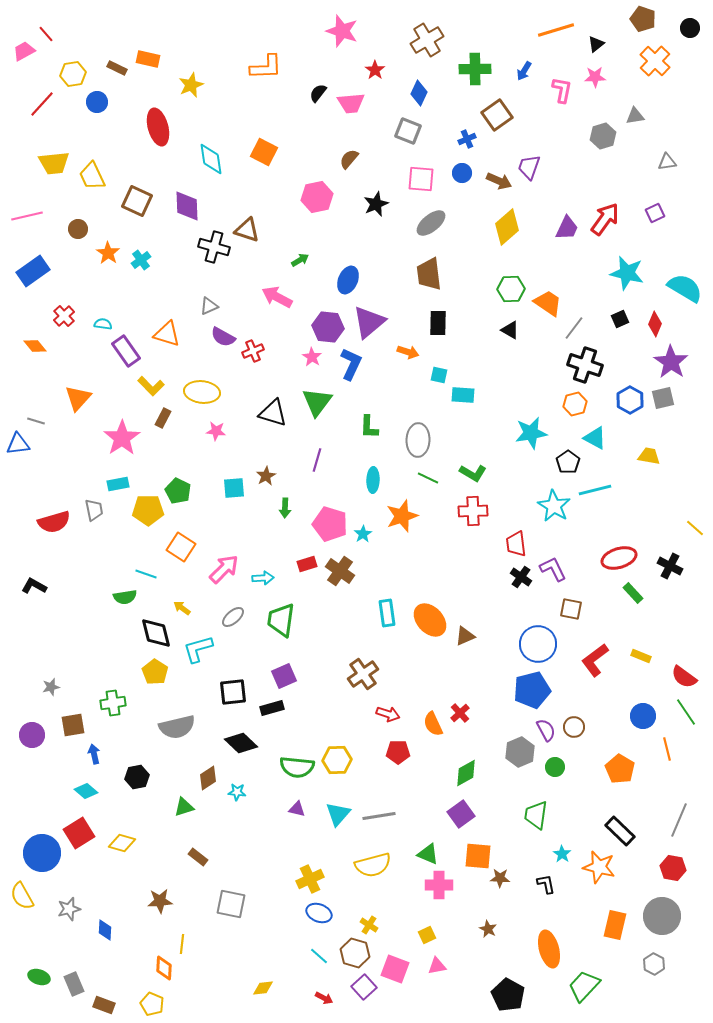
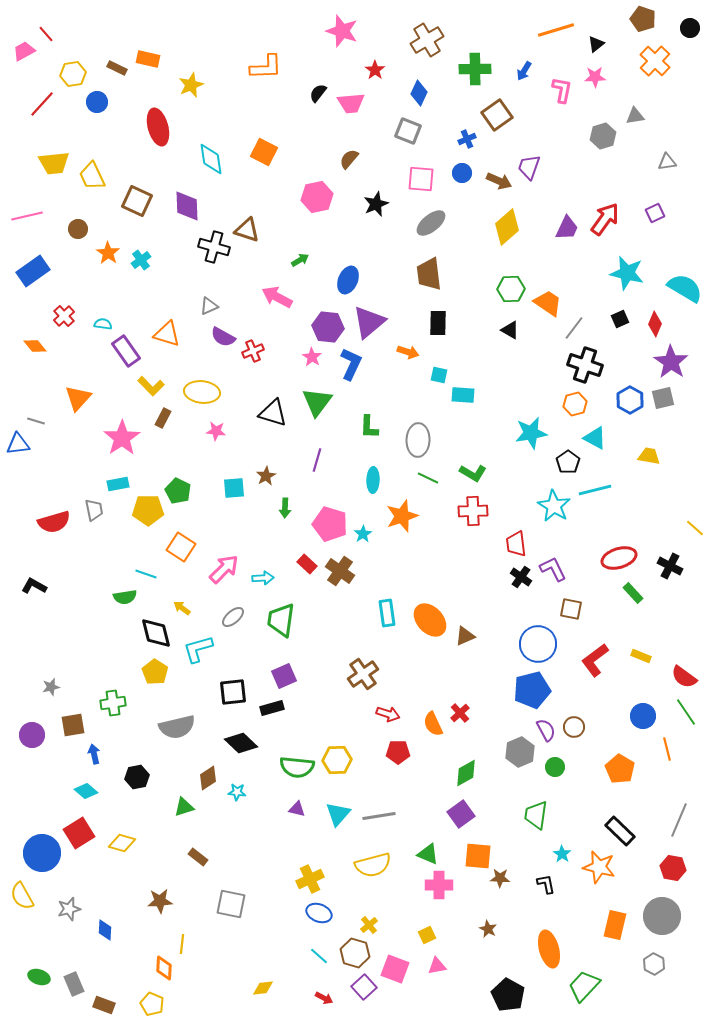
red rectangle at (307, 564): rotated 60 degrees clockwise
yellow cross at (369, 925): rotated 18 degrees clockwise
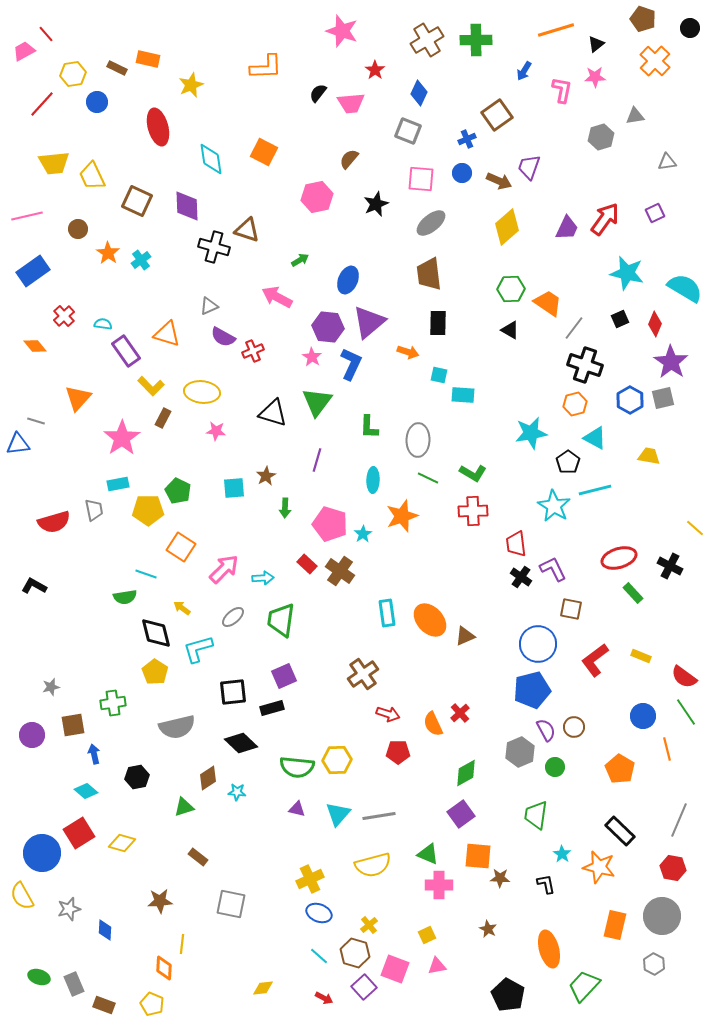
green cross at (475, 69): moved 1 px right, 29 px up
gray hexagon at (603, 136): moved 2 px left, 1 px down
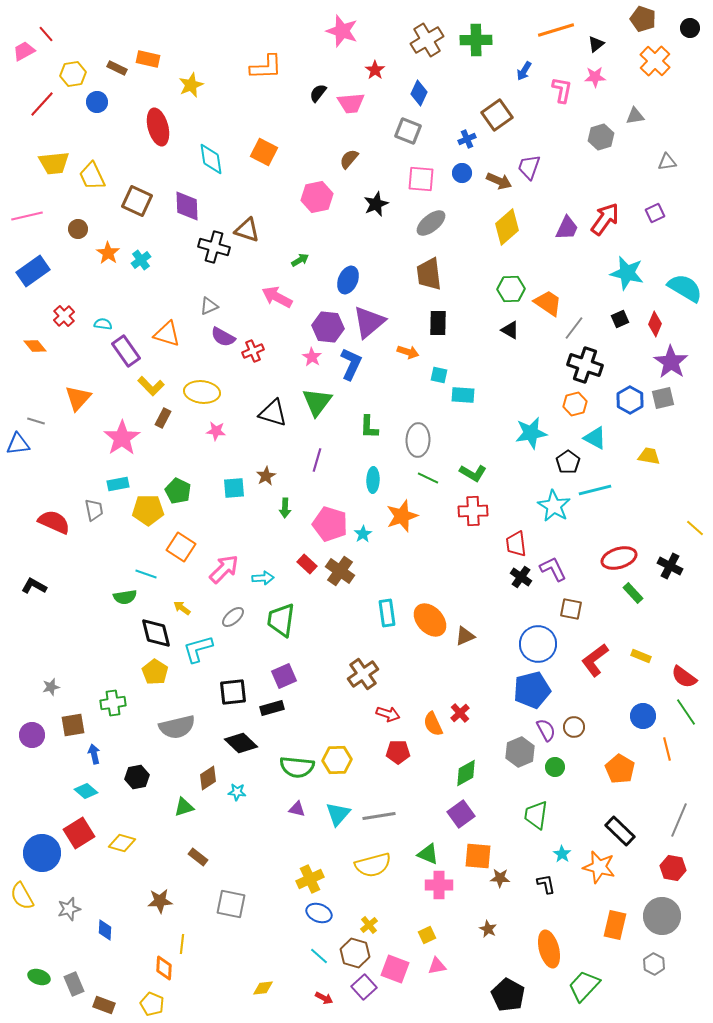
red semicircle at (54, 522): rotated 140 degrees counterclockwise
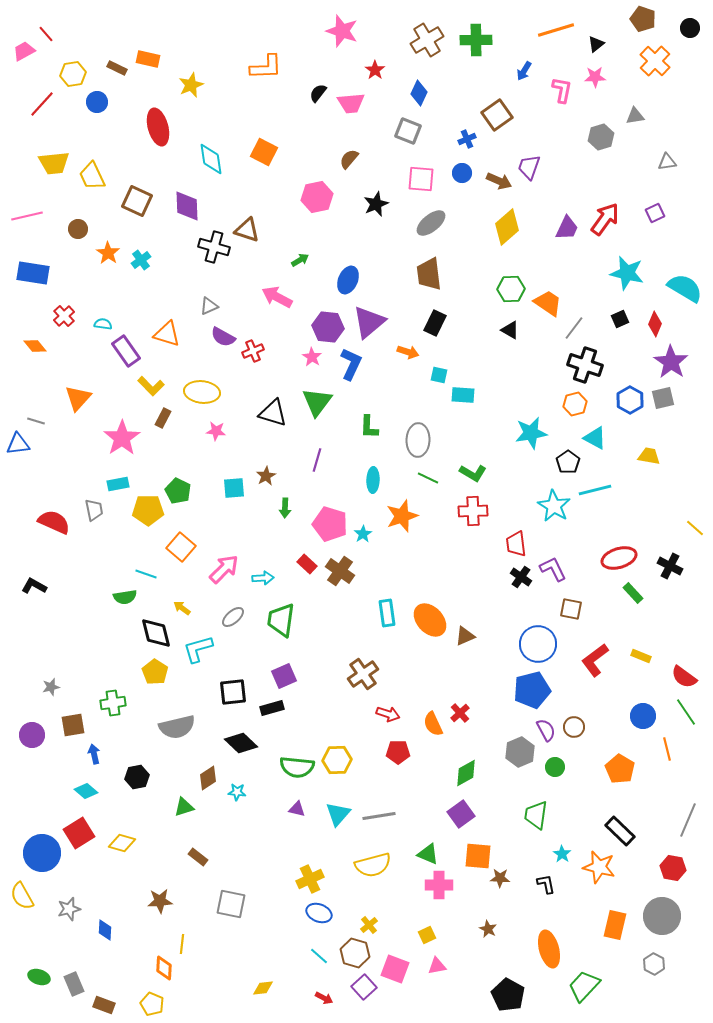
blue rectangle at (33, 271): moved 2 px down; rotated 44 degrees clockwise
black rectangle at (438, 323): moved 3 px left; rotated 25 degrees clockwise
orange square at (181, 547): rotated 8 degrees clockwise
gray line at (679, 820): moved 9 px right
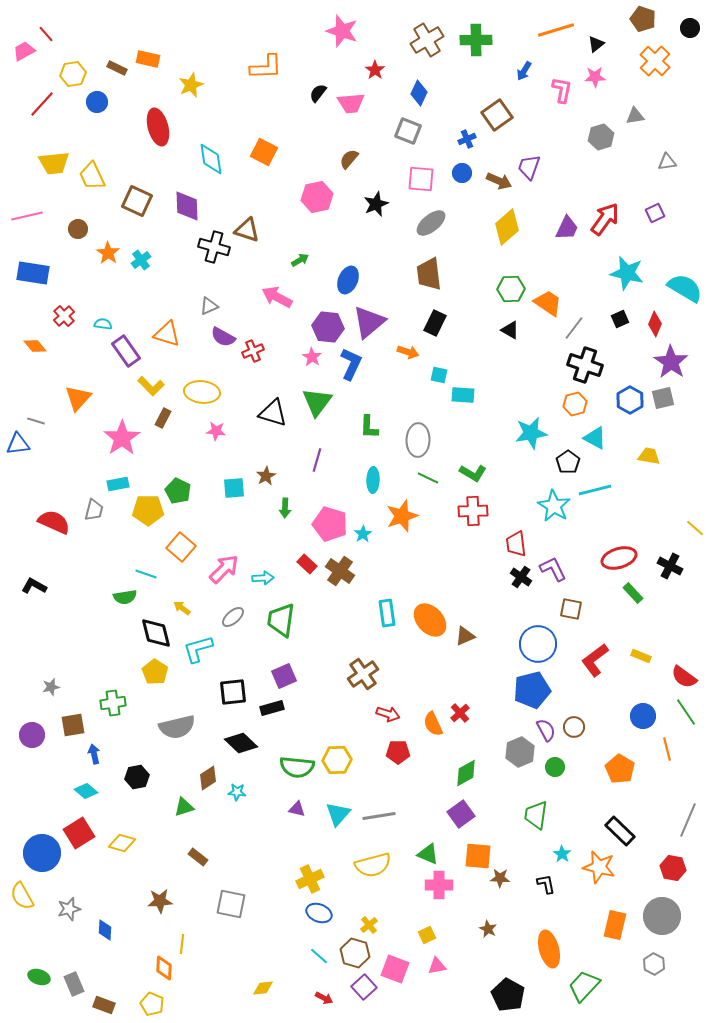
gray trapezoid at (94, 510): rotated 25 degrees clockwise
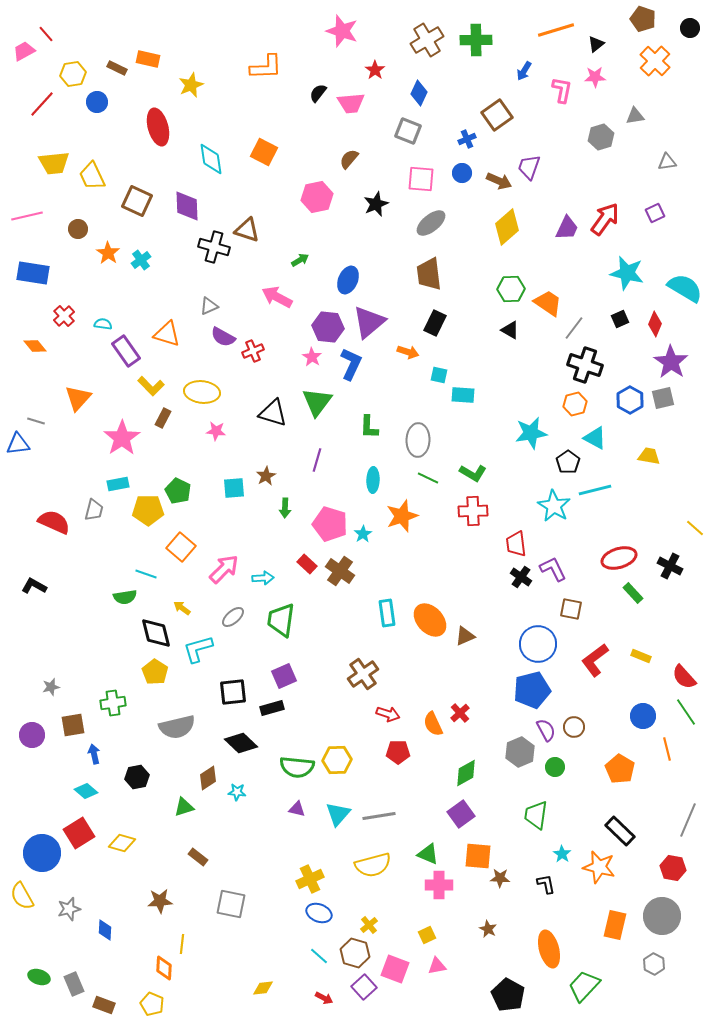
red semicircle at (684, 677): rotated 12 degrees clockwise
